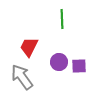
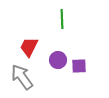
purple circle: moved 1 px left, 2 px up
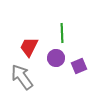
green line: moved 14 px down
purple circle: moved 2 px left, 2 px up
purple square: rotated 21 degrees counterclockwise
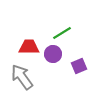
green line: rotated 60 degrees clockwise
red trapezoid: rotated 65 degrees clockwise
purple circle: moved 3 px left, 4 px up
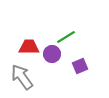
green line: moved 4 px right, 4 px down
purple circle: moved 1 px left
purple square: moved 1 px right
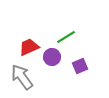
red trapezoid: rotated 25 degrees counterclockwise
purple circle: moved 3 px down
